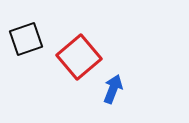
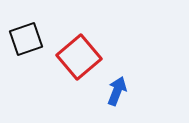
blue arrow: moved 4 px right, 2 px down
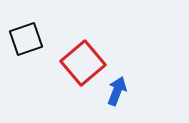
red square: moved 4 px right, 6 px down
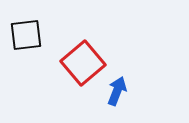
black square: moved 4 px up; rotated 12 degrees clockwise
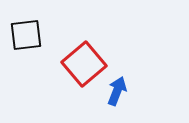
red square: moved 1 px right, 1 px down
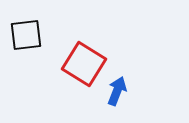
red square: rotated 18 degrees counterclockwise
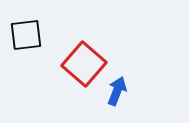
red square: rotated 9 degrees clockwise
